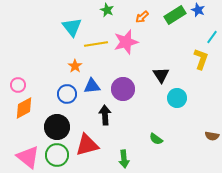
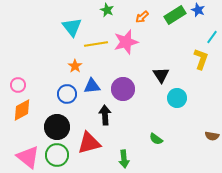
orange diamond: moved 2 px left, 2 px down
red triangle: moved 2 px right, 2 px up
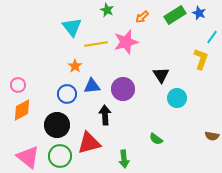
blue star: moved 1 px right, 3 px down
black circle: moved 2 px up
green circle: moved 3 px right, 1 px down
